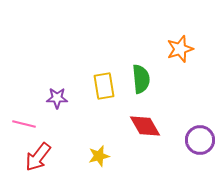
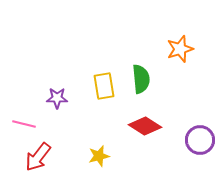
red diamond: rotated 28 degrees counterclockwise
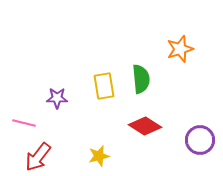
pink line: moved 1 px up
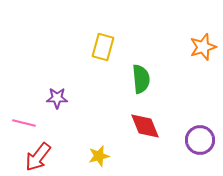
orange star: moved 23 px right, 2 px up
yellow rectangle: moved 1 px left, 39 px up; rotated 24 degrees clockwise
red diamond: rotated 36 degrees clockwise
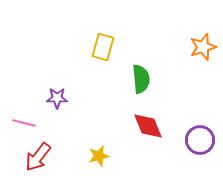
red diamond: moved 3 px right
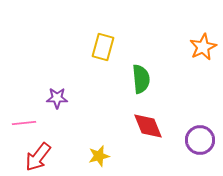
orange star: rotated 8 degrees counterclockwise
pink line: rotated 20 degrees counterclockwise
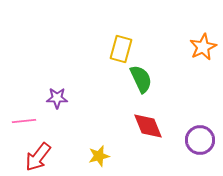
yellow rectangle: moved 18 px right, 2 px down
green semicircle: rotated 20 degrees counterclockwise
pink line: moved 2 px up
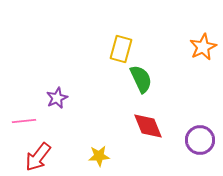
purple star: rotated 25 degrees counterclockwise
yellow star: rotated 10 degrees clockwise
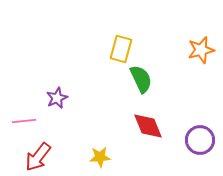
orange star: moved 2 px left, 3 px down; rotated 12 degrees clockwise
yellow star: moved 1 px right, 1 px down
